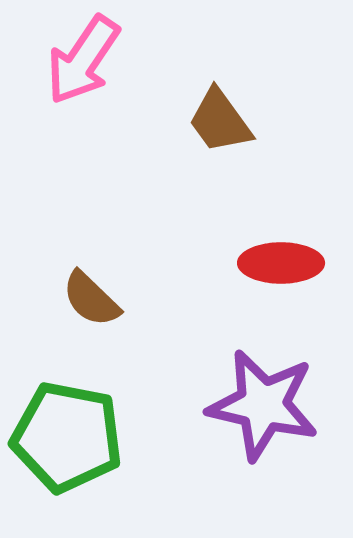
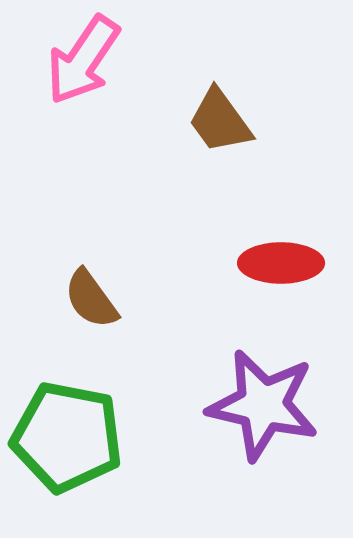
brown semicircle: rotated 10 degrees clockwise
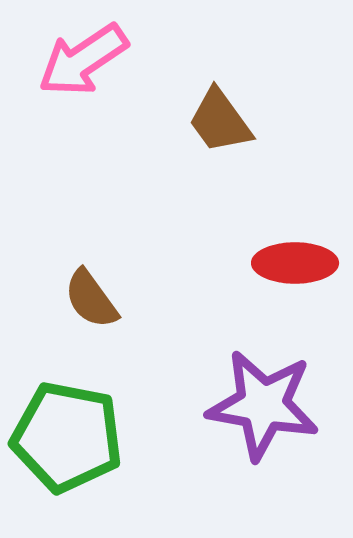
pink arrow: rotated 22 degrees clockwise
red ellipse: moved 14 px right
purple star: rotated 3 degrees counterclockwise
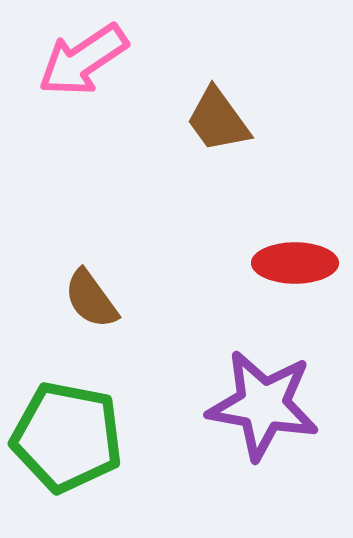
brown trapezoid: moved 2 px left, 1 px up
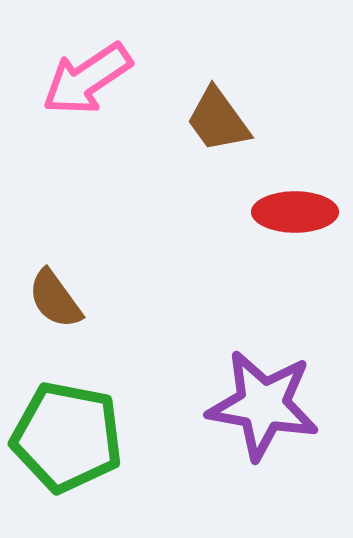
pink arrow: moved 4 px right, 19 px down
red ellipse: moved 51 px up
brown semicircle: moved 36 px left
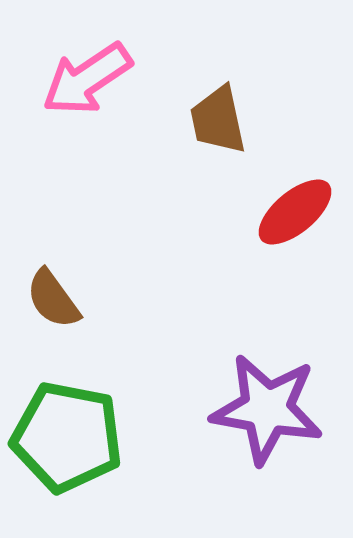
brown trapezoid: rotated 24 degrees clockwise
red ellipse: rotated 40 degrees counterclockwise
brown semicircle: moved 2 px left
purple star: moved 4 px right, 4 px down
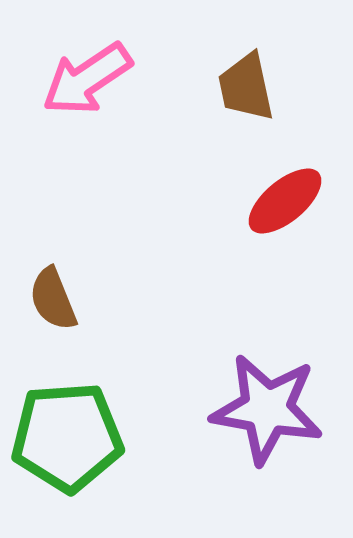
brown trapezoid: moved 28 px right, 33 px up
red ellipse: moved 10 px left, 11 px up
brown semicircle: rotated 14 degrees clockwise
green pentagon: rotated 15 degrees counterclockwise
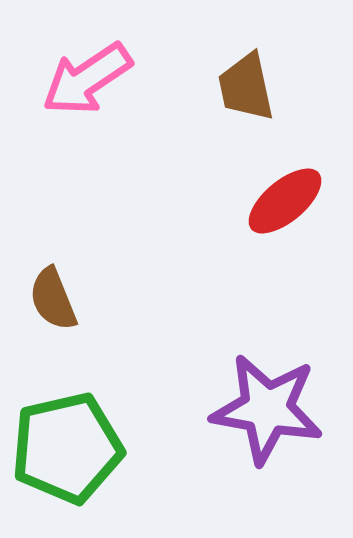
green pentagon: moved 11 px down; rotated 9 degrees counterclockwise
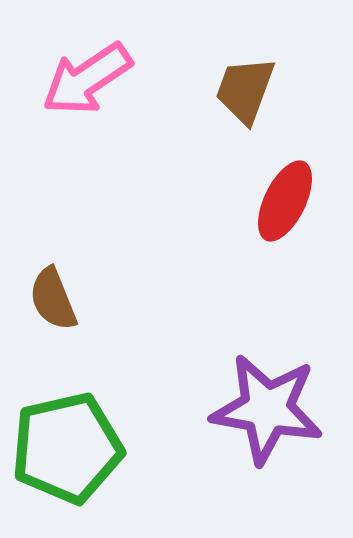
brown trapezoid: moved 1 px left, 3 px down; rotated 32 degrees clockwise
red ellipse: rotated 24 degrees counterclockwise
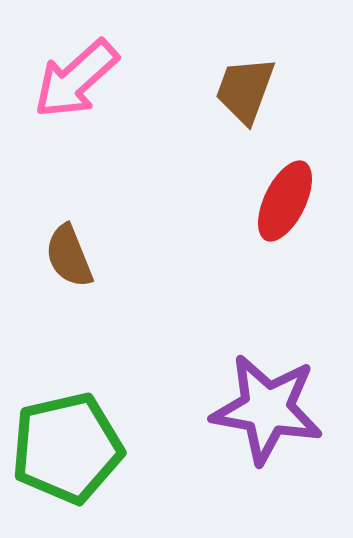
pink arrow: moved 11 px left; rotated 8 degrees counterclockwise
brown semicircle: moved 16 px right, 43 px up
